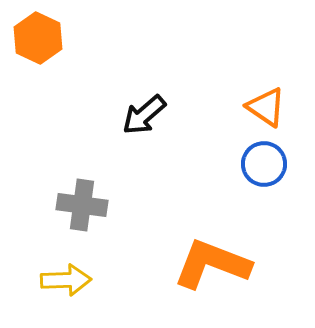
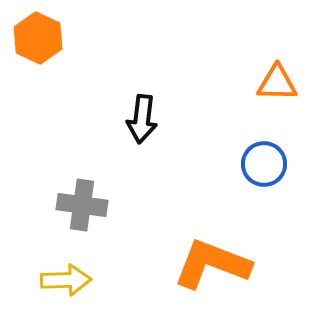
orange triangle: moved 11 px right, 24 px up; rotated 33 degrees counterclockwise
black arrow: moved 2 px left, 4 px down; rotated 42 degrees counterclockwise
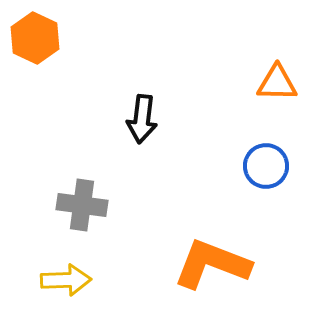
orange hexagon: moved 3 px left
blue circle: moved 2 px right, 2 px down
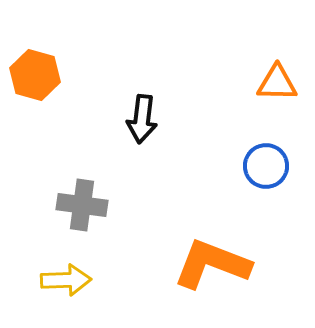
orange hexagon: moved 37 px down; rotated 9 degrees counterclockwise
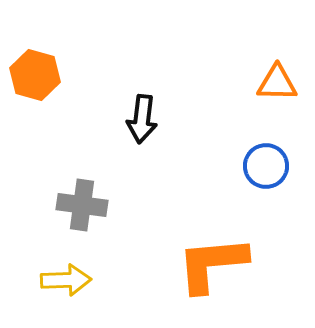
orange L-shape: rotated 26 degrees counterclockwise
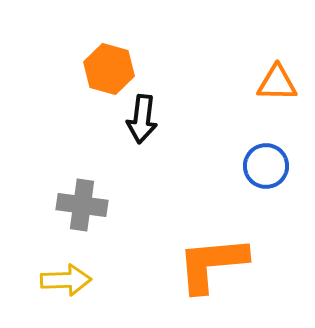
orange hexagon: moved 74 px right, 6 px up
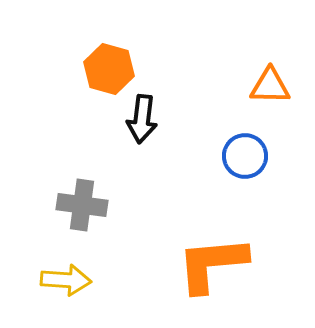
orange triangle: moved 7 px left, 3 px down
blue circle: moved 21 px left, 10 px up
yellow arrow: rotated 6 degrees clockwise
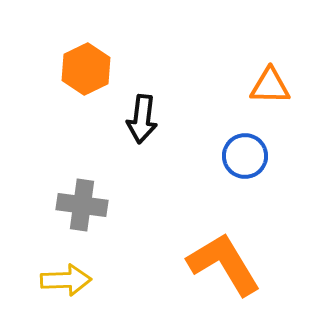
orange hexagon: moved 23 px left; rotated 18 degrees clockwise
orange L-shape: moved 12 px right; rotated 64 degrees clockwise
yellow arrow: rotated 6 degrees counterclockwise
